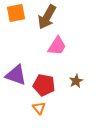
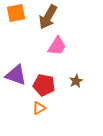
brown arrow: moved 1 px right
orange triangle: rotated 40 degrees clockwise
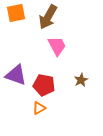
pink trapezoid: rotated 60 degrees counterclockwise
brown star: moved 5 px right, 1 px up
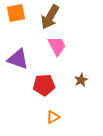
brown arrow: moved 2 px right
purple triangle: moved 2 px right, 16 px up
red pentagon: rotated 15 degrees counterclockwise
orange triangle: moved 14 px right, 9 px down
